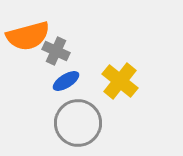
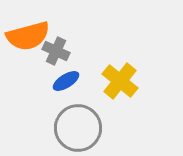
gray circle: moved 5 px down
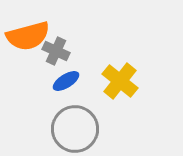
gray circle: moved 3 px left, 1 px down
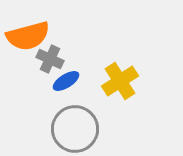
gray cross: moved 6 px left, 8 px down
yellow cross: rotated 18 degrees clockwise
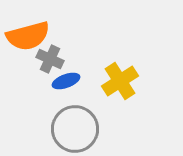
blue ellipse: rotated 12 degrees clockwise
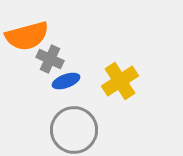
orange semicircle: moved 1 px left
gray circle: moved 1 px left, 1 px down
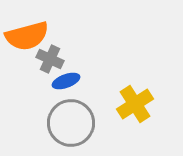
yellow cross: moved 15 px right, 23 px down
gray circle: moved 3 px left, 7 px up
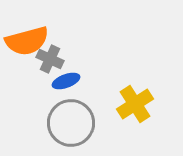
orange semicircle: moved 5 px down
